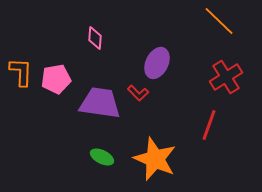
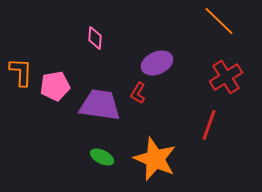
purple ellipse: rotated 40 degrees clockwise
pink pentagon: moved 1 px left, 7 px down
red L-shape: rotated 75 degrees clockwise
purple trapezoid: moved 2 px down
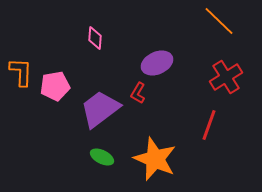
purple trapezoid: moved 4 px down; rotated 45 degrees counterclockwise
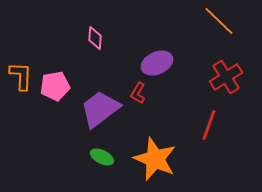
orange L-shape: moved 4 px down
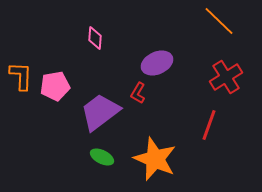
purple trapezoid: moved 3 px down
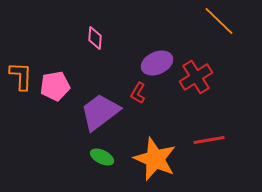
red cross: moved 30 px left
red line: moved 15 px down; rotated 60 degrees clockwise
